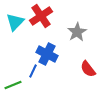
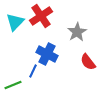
red semicircle: moved 7 px up
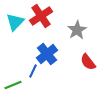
gray star: moved 2 px up
blue cross: rotated 25 degrees clockwise
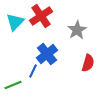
red semicircle: moved 1 px down; rotated 126 degrees counterclockwise
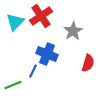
gray star: moved 4 px left, 1 px down
blue cross: rotated 30 degrees counterclockwise
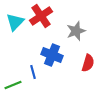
gray star: moved 3 px right; rotated 12 degrees clockwise
blue cross: moved 5 px right, 1 px down
blue line: moved 1 px down; rotated 40 degrees counterclockwise
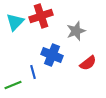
red cross: rotated 15 degrees clockwise
red semicircle: rotated 36 degrees clockwise
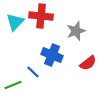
red cross: rotated 25 degrees clockwise
blue line: rotated 32 degrees counterclockwise
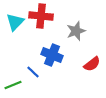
red semicircle: moved 4 px right, 1 px down
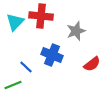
blue line: moved 7 px left, 5 px up
